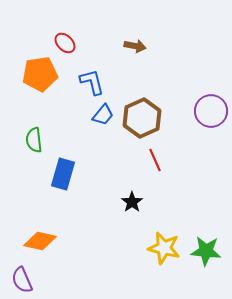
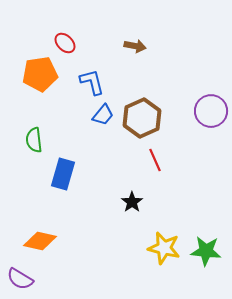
purple semicircle: moved 2 px left, 1 px up; rotated 36 degrees counterclockwise
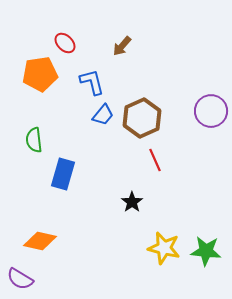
brown arrow: moved 13 px left; rotated 120 degrees clockwise
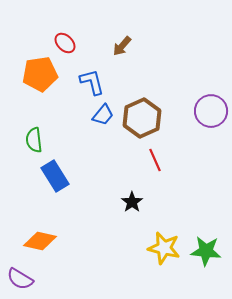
blue rectangle: moved 8 px left, 2 px down; rotated 48 degrees counterclockwise
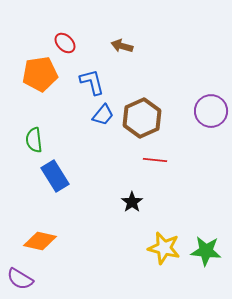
brown arrow: rotated 65 degrees clockwise
red line: rotated 60 degrees counterclockwise
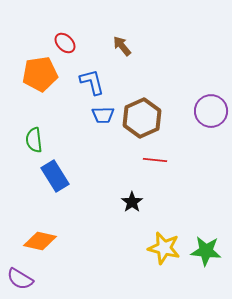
brown arrow: rotated 35 degrees clockwise
blue trapezoid: rotated 50 degrees clockwise
